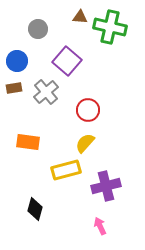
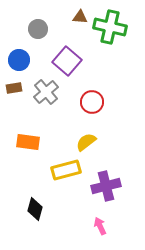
blue circle: moved 2 px right, 1 px up
red circle: moved 4 px right, 8 px up
yellow semicircle: moved 1 px right, 1 px up; rotated 10 degrees clockwise
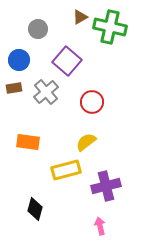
brown triangle: rotated 35 degrees counterclockwise
pink arrow: rotated 12 degrees clockwise
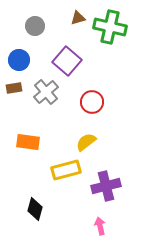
brown triangle: moved 2 px left, 1 px down; rotated 14 degrees clockwise
gray circle: moved 3 px left, 3 px up
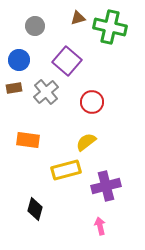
orange rectangle: moved 2 px up
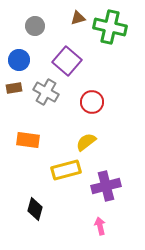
gray cross: rotated 20 degrees counterclockwise
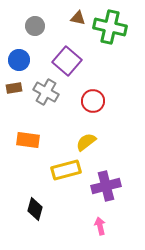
brown triangle: rotated 28 degrees clockwise
red circle: moved 1 px right, 1 px up
